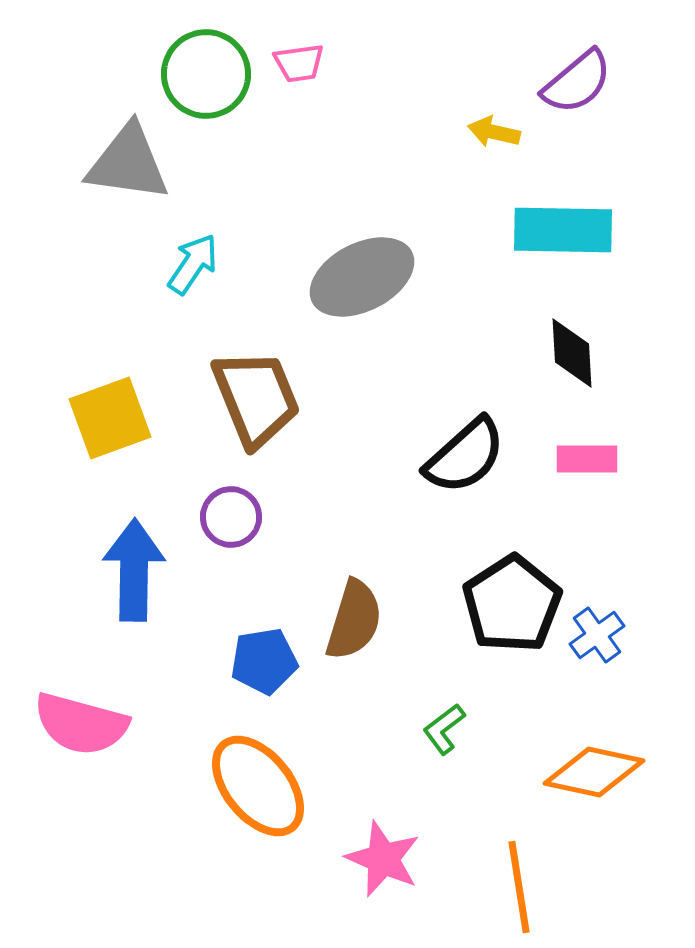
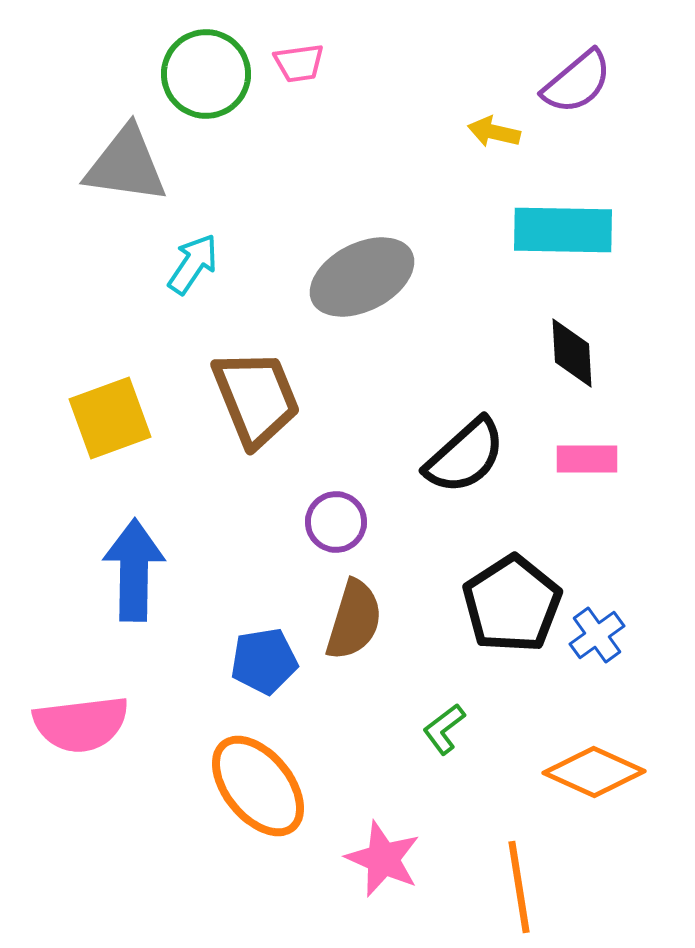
gray triangle: moved 2 px left, 2 px down
purple circle: moved 105 px right, 5 px down
pink semicircle: rotated 22 degrees counterclockwise
orange diamond: rotated 12 degrees clockwise
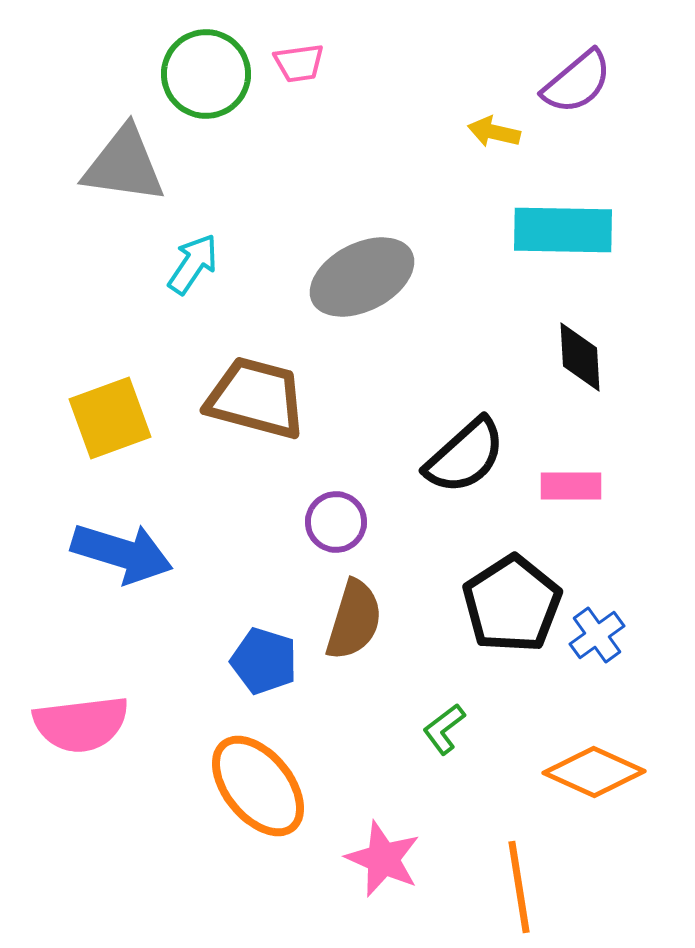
gray triangle: moved 2 px left
black diamond: moved 8 px right, 4 px down
brown trapezoid: rotated 53 degrees counterclockwise
pink rectangle: moved 16 px left, 27 px down
blue arrow: moved 12 px left, 17 px up; rotated 106 degrees clockwise
blue pentagon: rotated 26 degrees clockwise
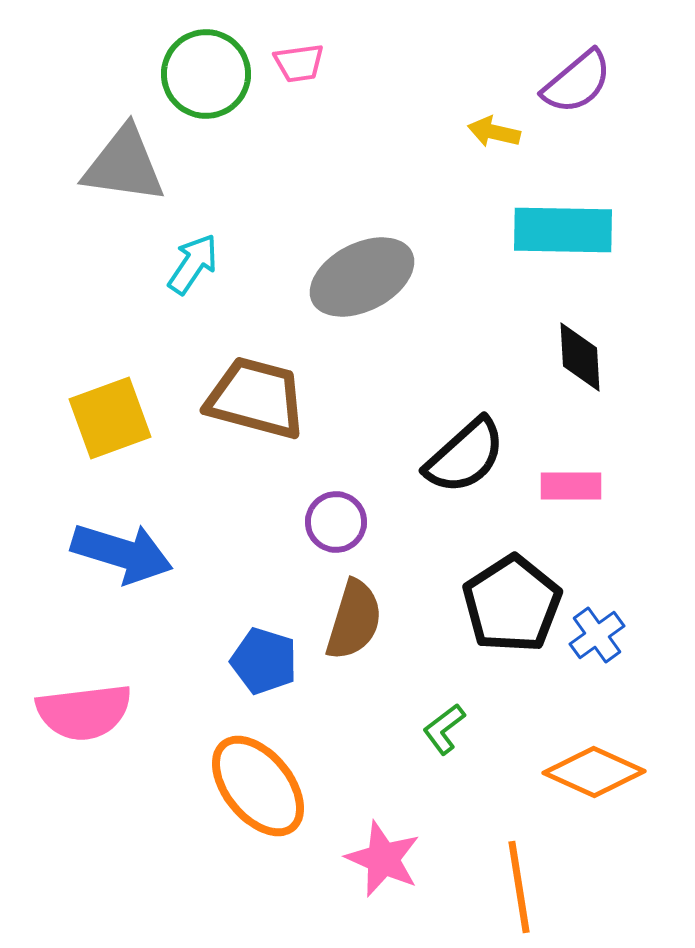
pink semicircle: moved 3 px right, 12 px up
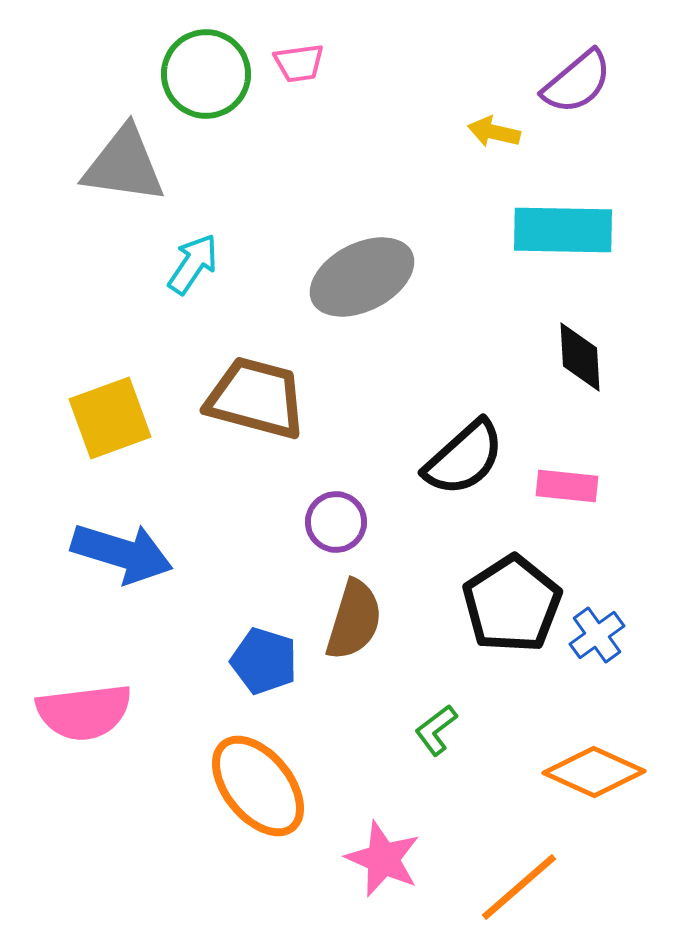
black semicircle: moved 1 px left, 2 px down
pink rectangle: moved 4 px left; rotated 6 degrees clockwise
green L-shape: moved 8 px left, 1 px down
orange line: rotated 58 degrees clockwise
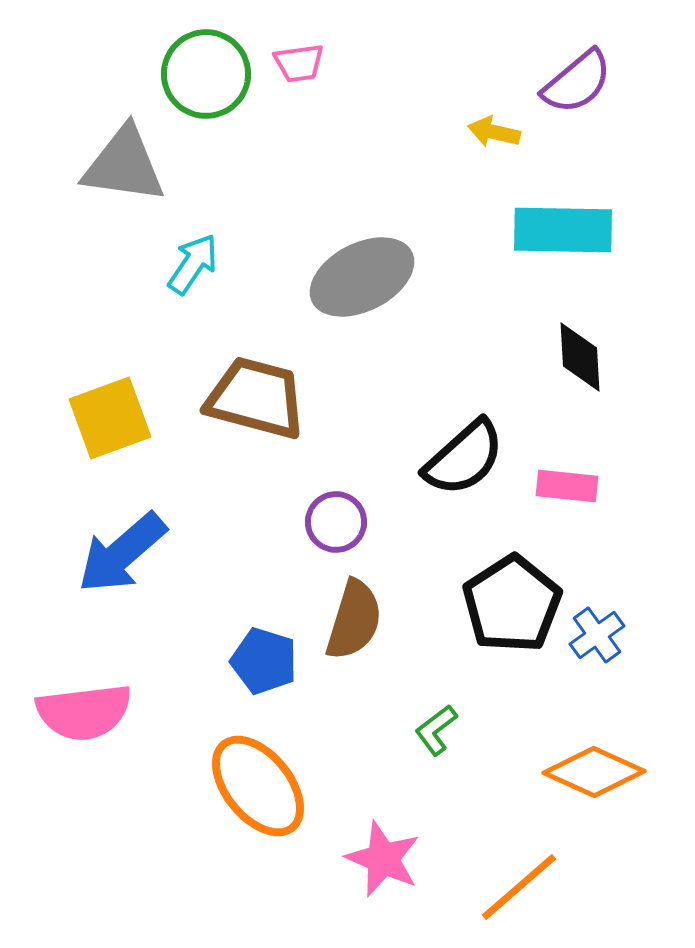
blue arrow: rotated 122 degrees clockwise
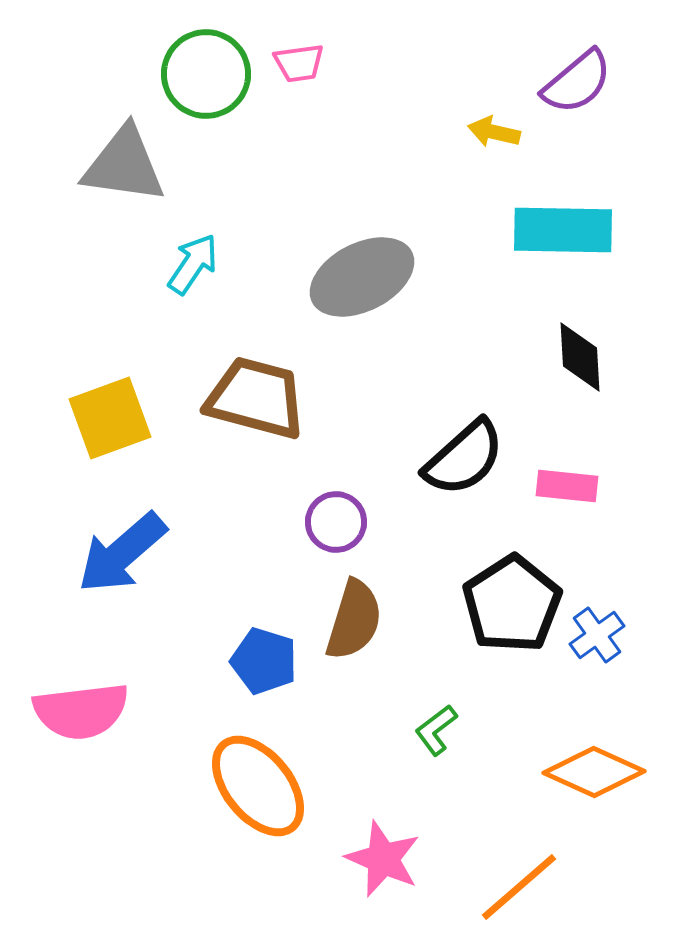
pink semicircle: moved 3 px left, 1 px up
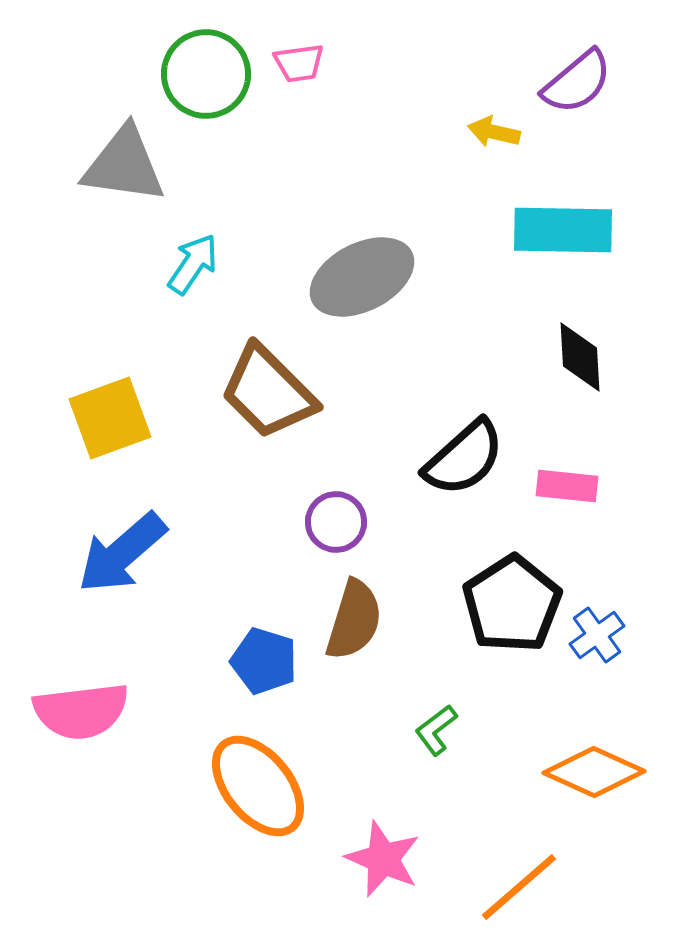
brown trapezoid: moved 12 px right, 6 px up; rotated 150 degrees counterclockwise
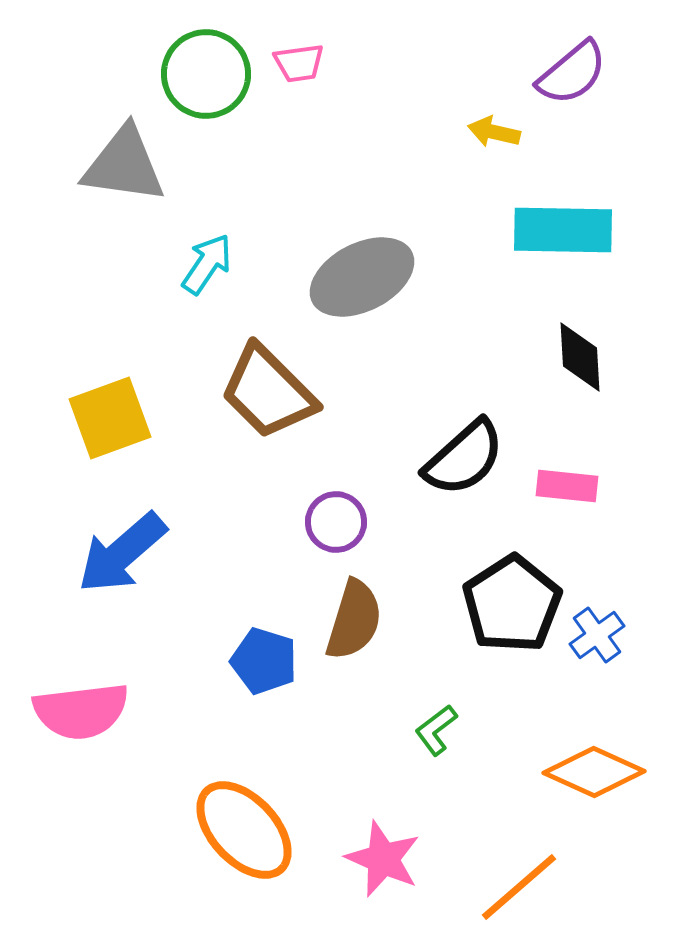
purple semicircle: moved 5 px left, 9 px up
cyan arrow: moved 14 px right
orange ellipse: moved 14 px left, 44 px down; rotated 4 degrees counterclockwise
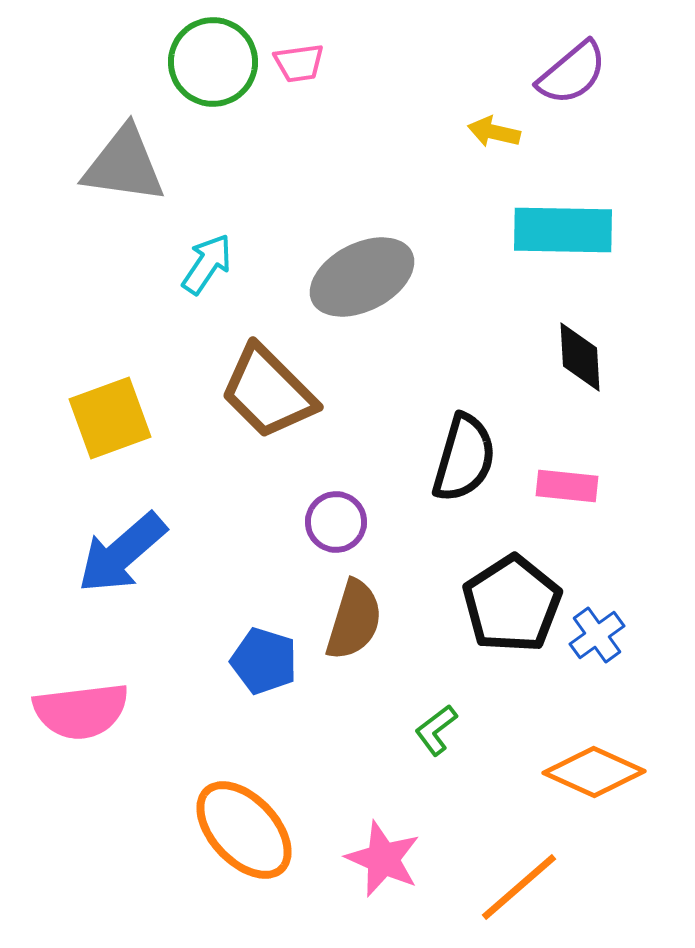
green circle: moved 7 px right, 12 px up
black semicircle: rotated 32 degrees counterclockwise
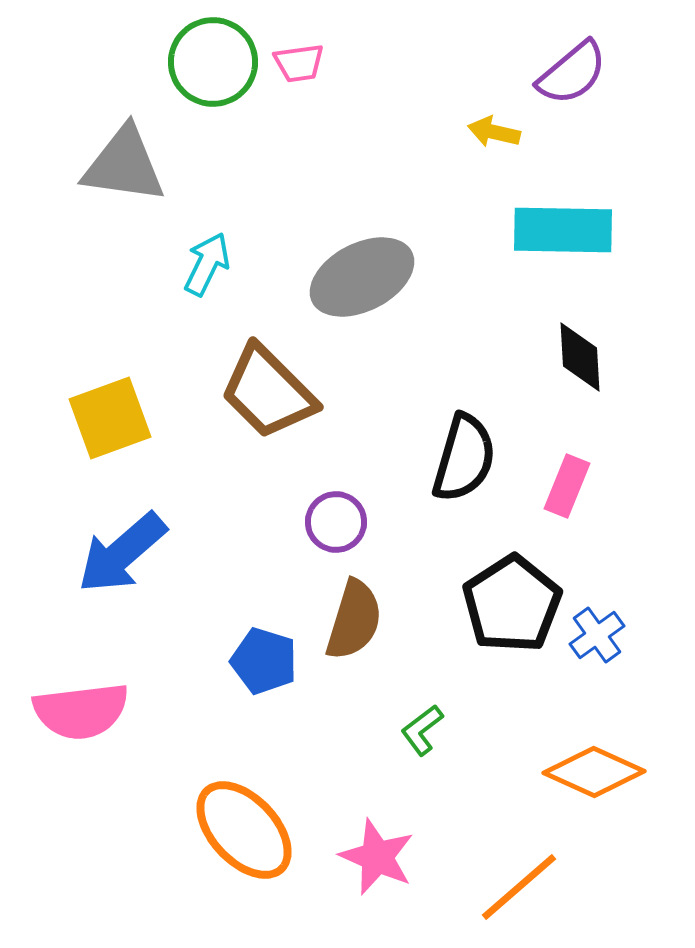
cyan arrow: rotated 8 degrees counterclockwise
pink rectangle: rotated 74 degrees counterclockwise
green L-shape: moved 14 px left
pink star: moved 6 px left, 2 px up
